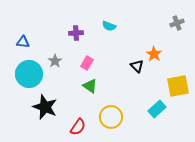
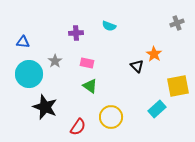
pink rectangle: rotated 72 degrees clockwise
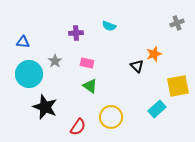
orange star: rotated 21 degrees clockwise
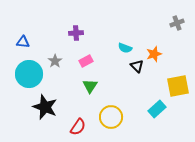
cyan semicircle: moved 16 px right, 22 px down
pink rectangle: moved 1 px left, 2 px up; rotated 40 degrees counterclockwise
green triangle: rotated 28 degrees clockwise
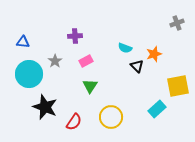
purple cross: moved 1 px left, 3 px down
red semicircle: moved 4 px left, 5 px up
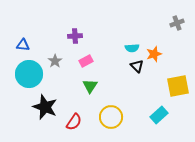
blue triangle: moved 3 px down
cyan semicircle: moved 7 px right; rotated 24 degrees counterclockwise
cyan rectangle: moved 2 px right, 6 px down
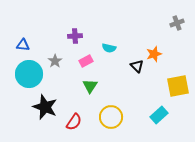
cyan semicircle: moved 23 px left; rotated 16 degrees clockwise
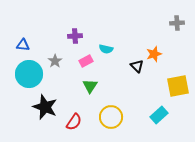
gray cross: rotated 16 degrees clockwise
cyan semicircle: moved 3 px left, 1 px down
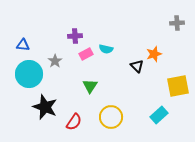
pink rectangle: moved 7 px up
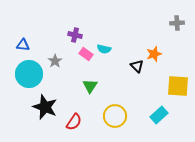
purple cross: moved 1 px up; rotated 16 degrees clockwise
cyan semicircle: moved 2 px left
pink rectangle: rotated 64 degrees clockwise
yellow square: rotated 15 degrees clockwise
yellow circle: moved 4 px right, 1 px up
